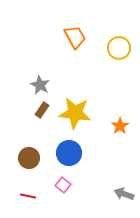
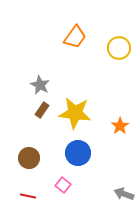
orange trapezoid: rotated 65 degrees clockwise
blue circle: moved 9 px right
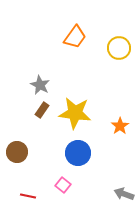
brown circle: moved 12 px left, 6 px up
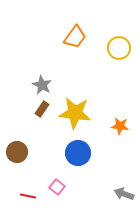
gray star: moved 2 px right
brown rectangle: moved 1 px up
orange star: rotated 30 degrees counterclockwise
pink square: moved 6 px left, 2 px down
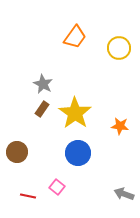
gray star: moved 1 px right, 1 px up
yellow star: rotated 28 degrees clockwise
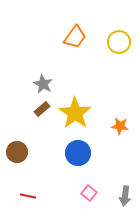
yellow circle: moved 6 px up
brown rectangle: rotated 14 degrees clockwise
pink square: moved 32 px right, 6 px down
gray arrow: moved 1 px right, 2 px down; rotated 102 degrees counterclockwise
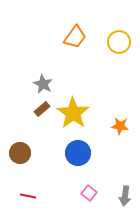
yellow star: moved 2 px left
brown circle: moved 3 px right, 1 px down
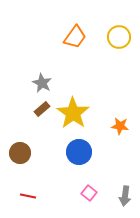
yellow circle: moved 5 px up
gray star: moved 1 px left, 1 px up
blue circle: moved 1 px right, 1 px up
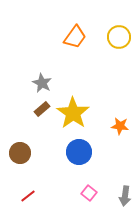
red line: rotated 49 degrees counterclockwise
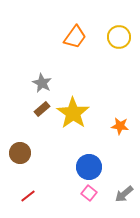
blue circle: moved 10 px right, 15 px down
gray arrow: moved 1 px left, 2 px up; rotated 42 degrees clockwise
